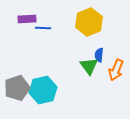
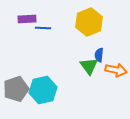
orange arrow: rotated 100 degrees counterclockwise
gray pentagon: moved 1 px left, 1 px down
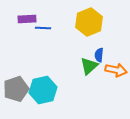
green triangle: rotated 24 degrees clockwise
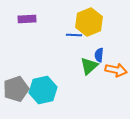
blue line: moved 31 px right, 7 px down
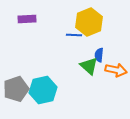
green triangle: rotated 36 degrees counterclockwise
